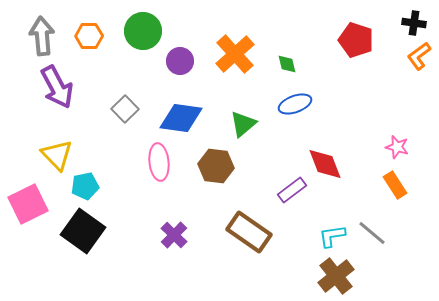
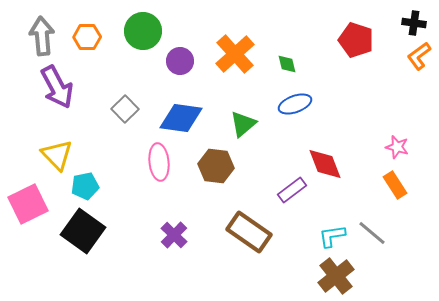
orange hexagon: moved 2 px left, 1 px down
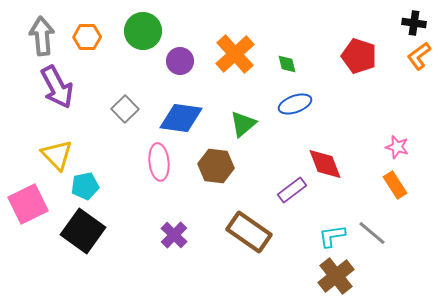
red pentagon: moved 3 px right, 16 px down
